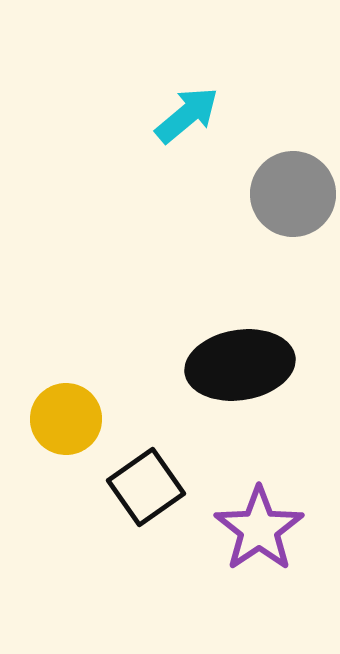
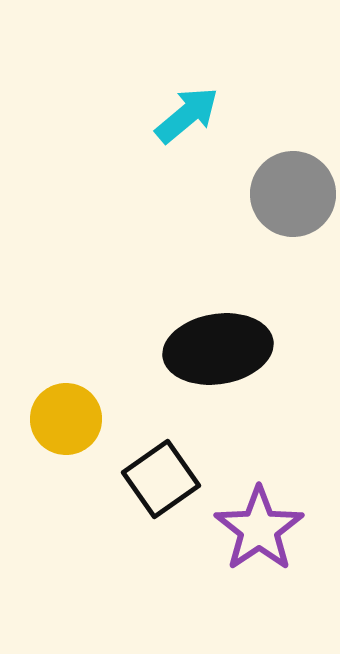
black ellipse: moved 22 px left, 16 px up
black square: moved 15 px right, 8 px up
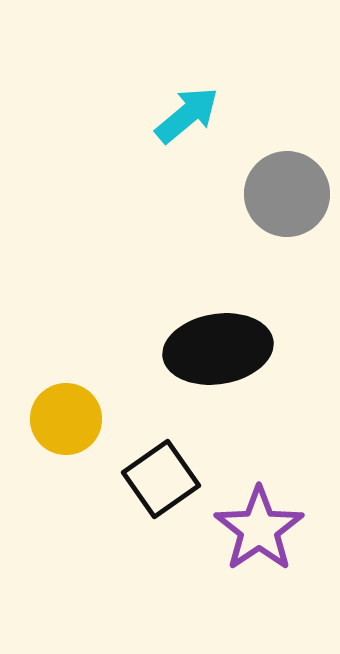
gray circle: moved 6 px left
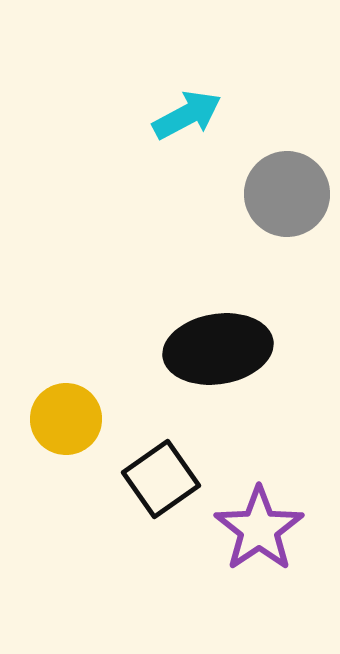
cyan arrow: rotated 12 degrees clockwise
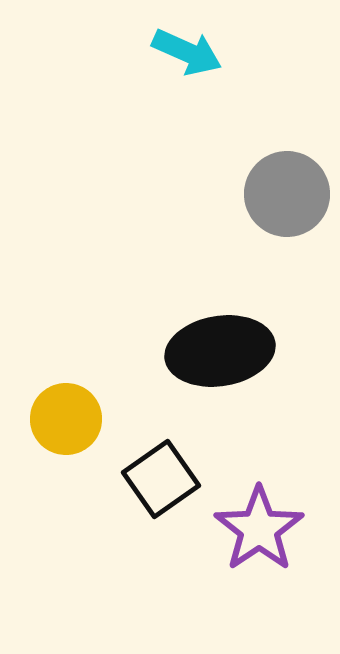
cyan arrow: moved 63 px up; rotated 52 degrees clockwise
black ellipse: moved 2 px right, 2 px down
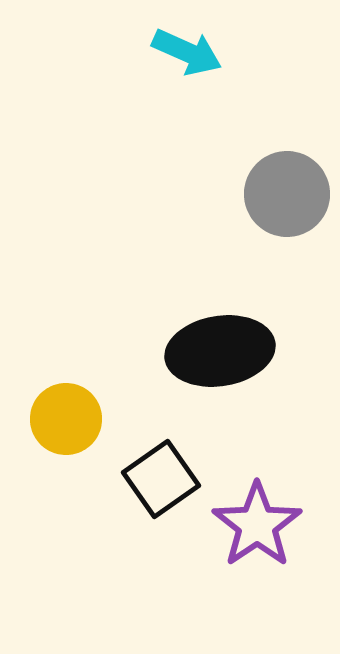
purple star: moved 2 px left, 4 px up
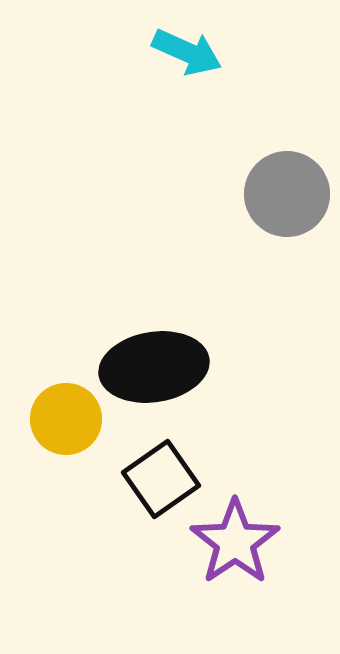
black ellipse: moved 66 px left, 16 px down
purple star: moved 22 px left, 17 px down
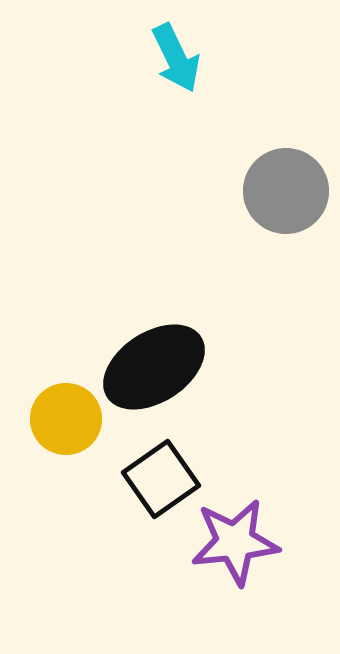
cyan arrow: moved 11 px left, 6 px down; rotated 40 degrees clockwise
gray circle: moved 1 px left, 3 px up
black ellipse: rotated 24 degrees counterclockwise
purple star: rotated 28 degrees clockwise
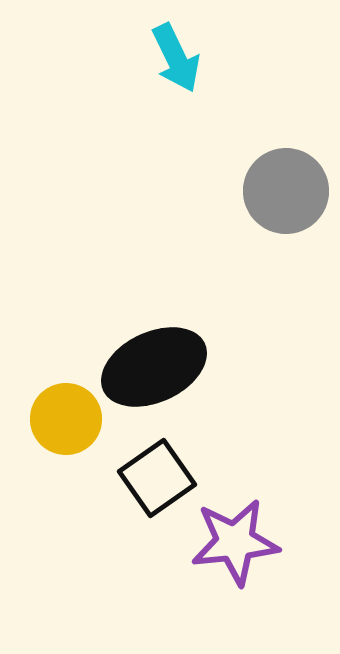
black ellipse: rotated 8 degrees clockwise
black square: moved 4 px left, 1 px up
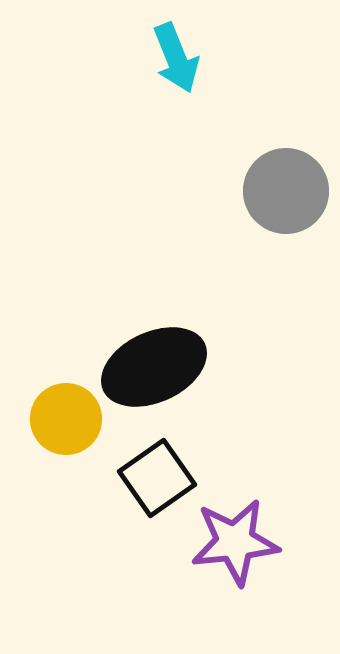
cyan arrow: rotated 4 degrees clockwise
